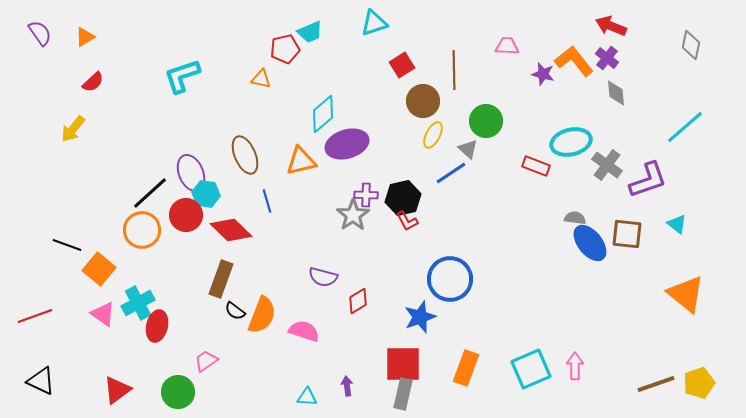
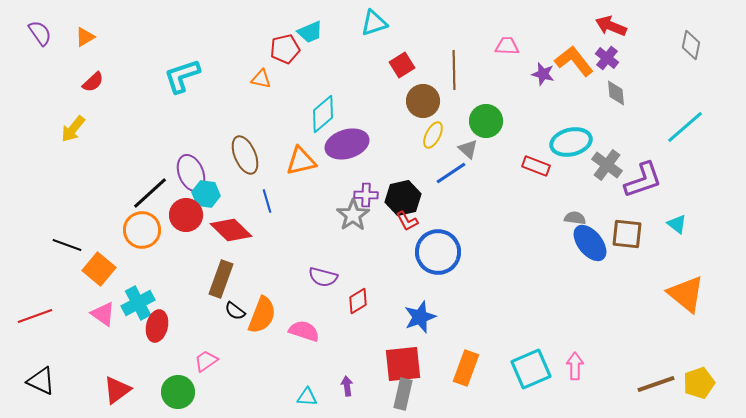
purple L-shape at (648, 180): moved 5 px left
blue circle at (450, 279): moved 12 px left, 27 px up
red square at (403, 364): rotated 6 degrees counterclockwise
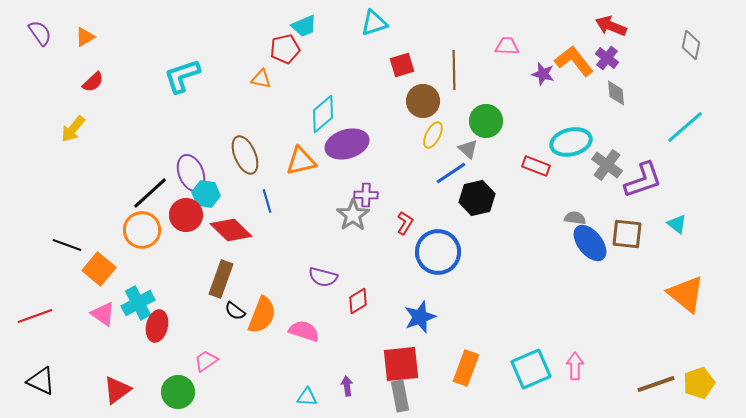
cyan trapezoid at (310, 32): moved 6 px left, 6 px up
red square at (402, 65): rotated 15 degrees clockwise
black hexagon at (403, 198): moved 74 px right
red L-shape at (407, 221): moved 2 px left, 2 px down; rotated 120 degrees counterclockwise
red square at (403, 364): moved 2 px left
gray rectangle at (403, 394): moved 3 px left, 2 px down; rotated 24 degrees counterclockwise
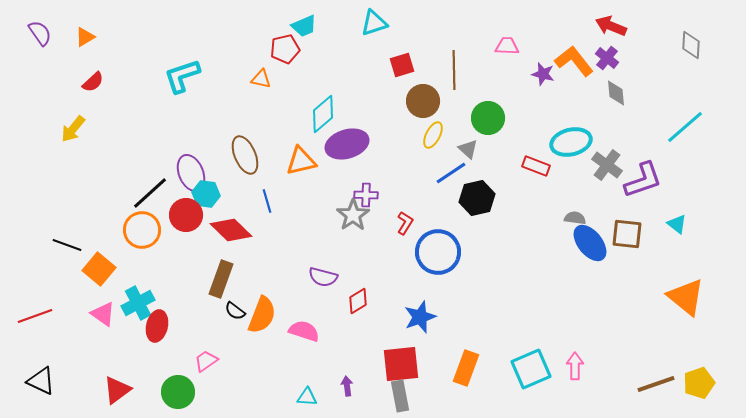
gray diamond at (691, 45): rotated 8 degrees counterclockwise
green circle at (486, 121): moved 2 px right, 3 px up
orange triangle at (686, 294): moved 3 px down
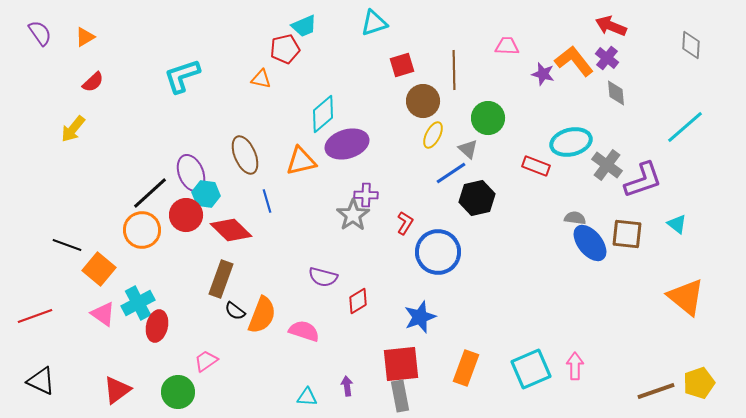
brown line at (656, 384): moved 7 px down
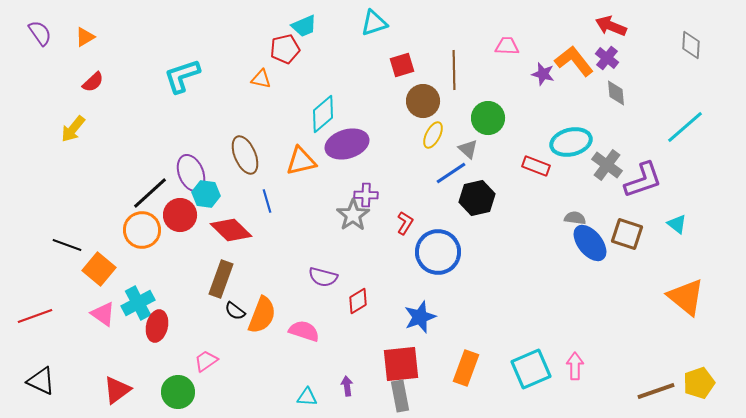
red circle at (186, 215): moved 6 px left
brown square at (627, 234): rotated 12 degrees clockwise
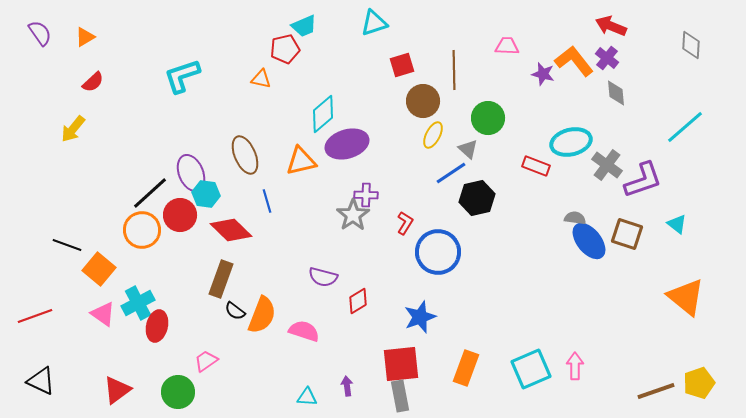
blue ellipse at (590, 243): moved 1 px left, 2 px up
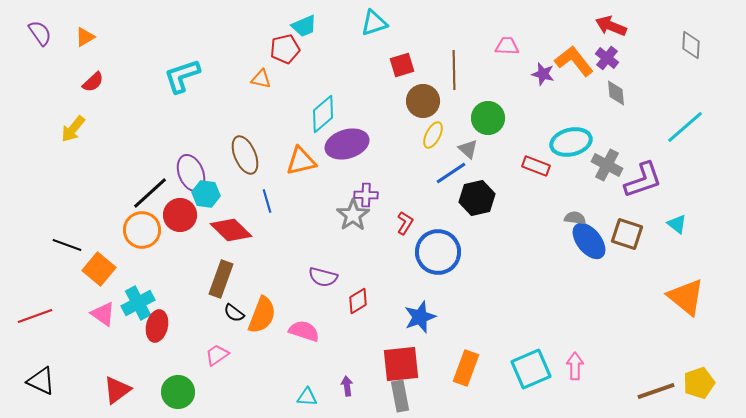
gray cross at (607, 165): rotated 8 degrees counterclockwise
black semicircle at (235, 311): moved 1 px left, 2 px down
pink trapezoid at (206, 361): moved 11 px right, 6 px up
